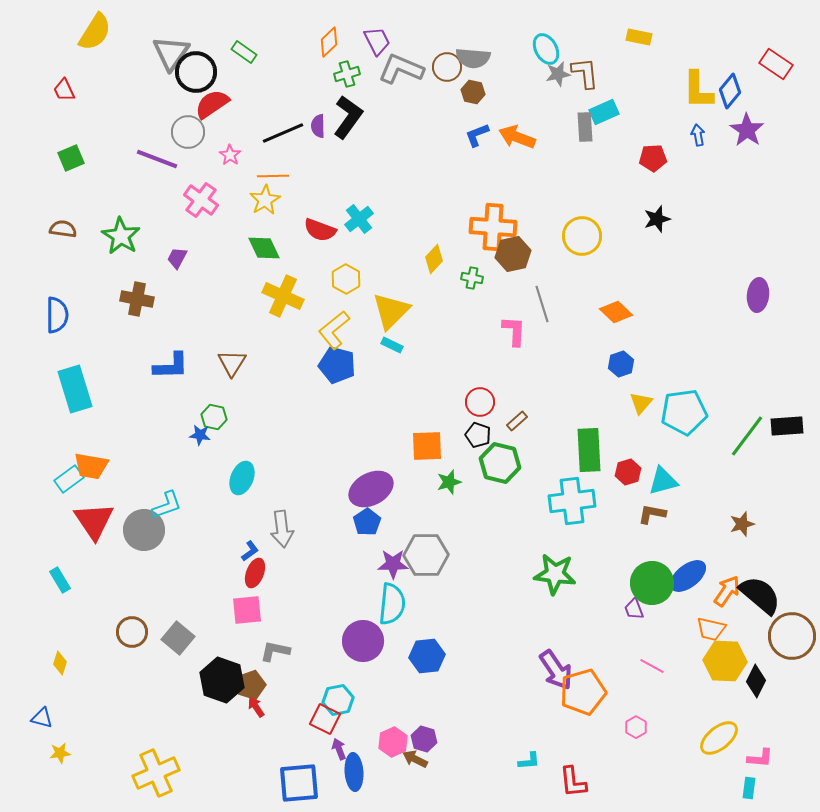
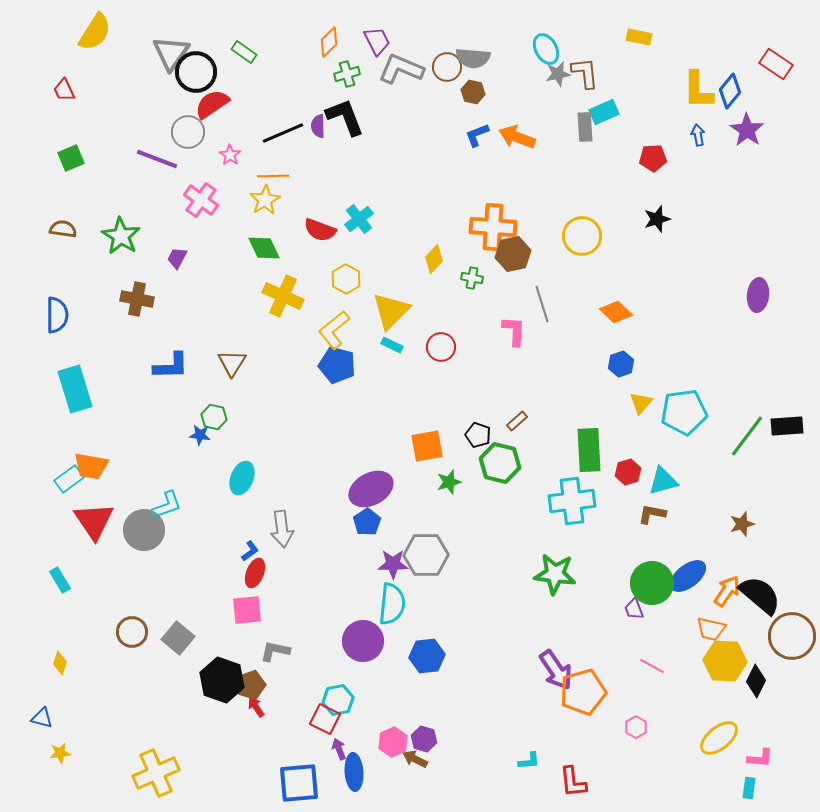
black L-shape at (348, 117): moved 3 px left; rotated 57 degrees counterclockwise
red circle at (480, 402): moved 39 px left, 55 px up
orange square at (427, 446): rotated 8 degrees counterclockwise
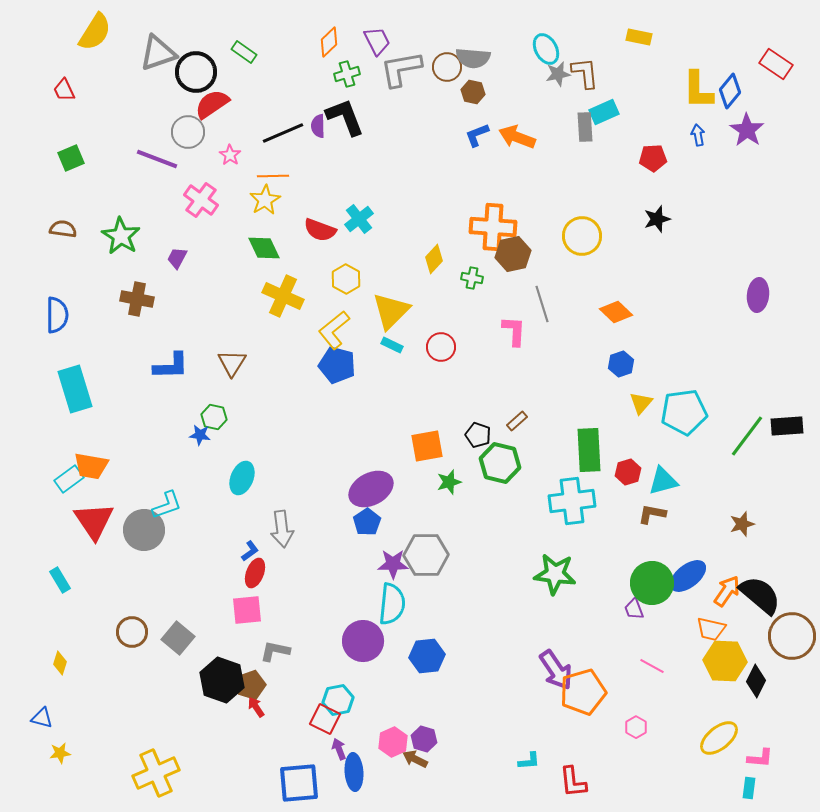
gray triangle at (171, 53): moved 13 px left; rotated 36 degrees clockwise
gray L-shape at (401, 69): rotated 33 degrees counterclockwise
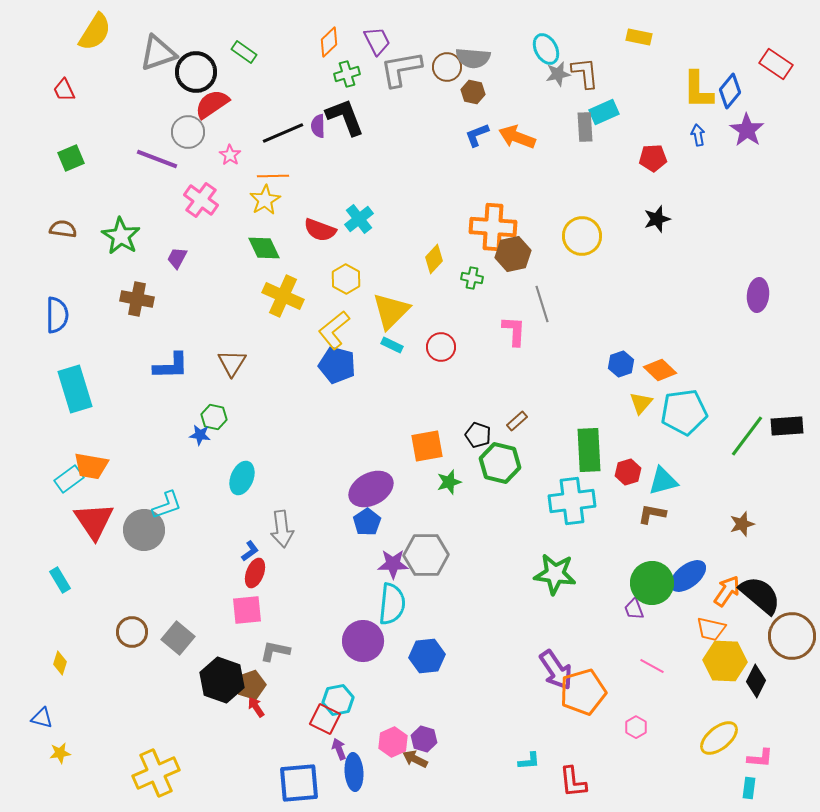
orange diamond at (616, 312): moved 44 px right, 58 px down
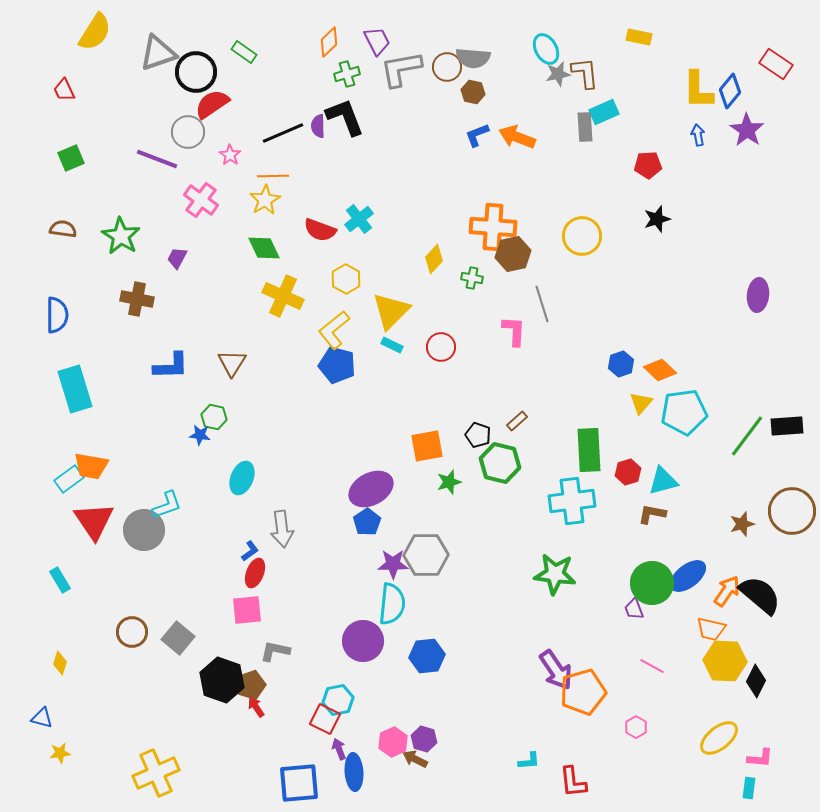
red pentagon at (653, 158): moved 5 px left, 7 px down
brown circle at (792, 636): moved 125 px up
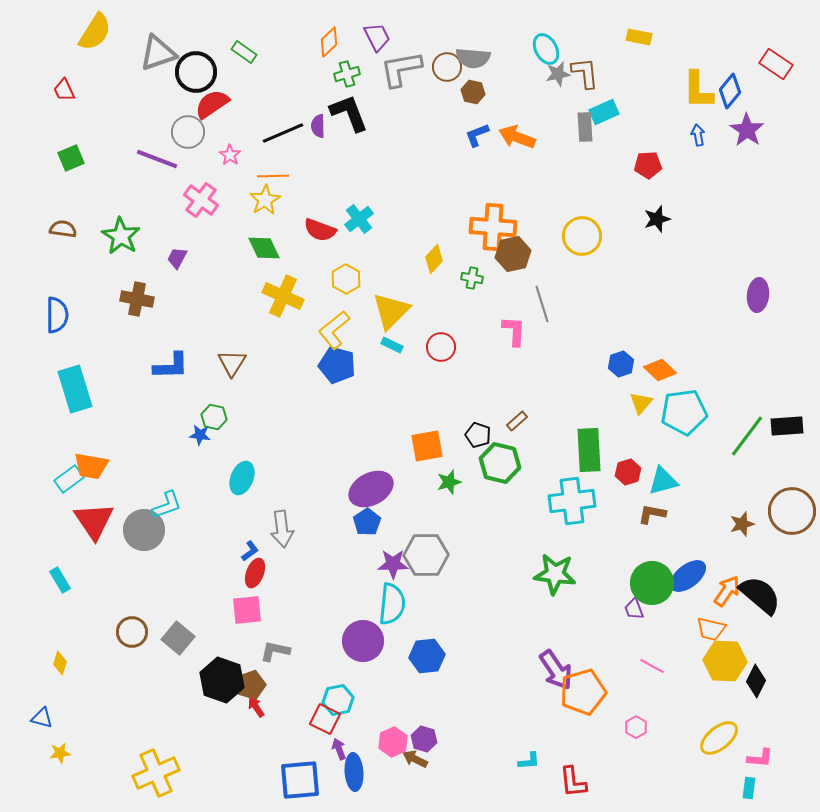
purple trapezoid at (377, 41): moved 4 px up
black L-shape at (345, 117): moved 4 px right, 4 px up
blue square at (299, 783): moved 1 px right, 3 px up
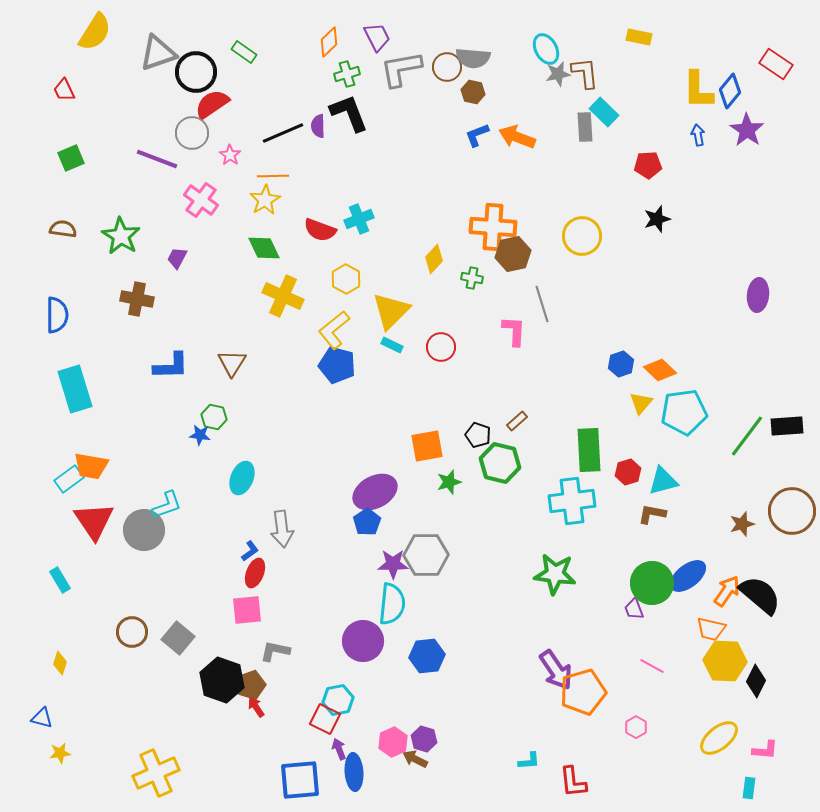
cyan rectangle at (604, 112): rotated 68 degrees clockwise
gray circle at (188, 132): moved 4 px right, 1 px down
cyan cross at (359, 219): rotated 16 degrees clockwise
purple ellipse at (371, 489): moved 4 px right, 3 px down
pink L-shape at (760, 758): moved 5 px right, 8 px up
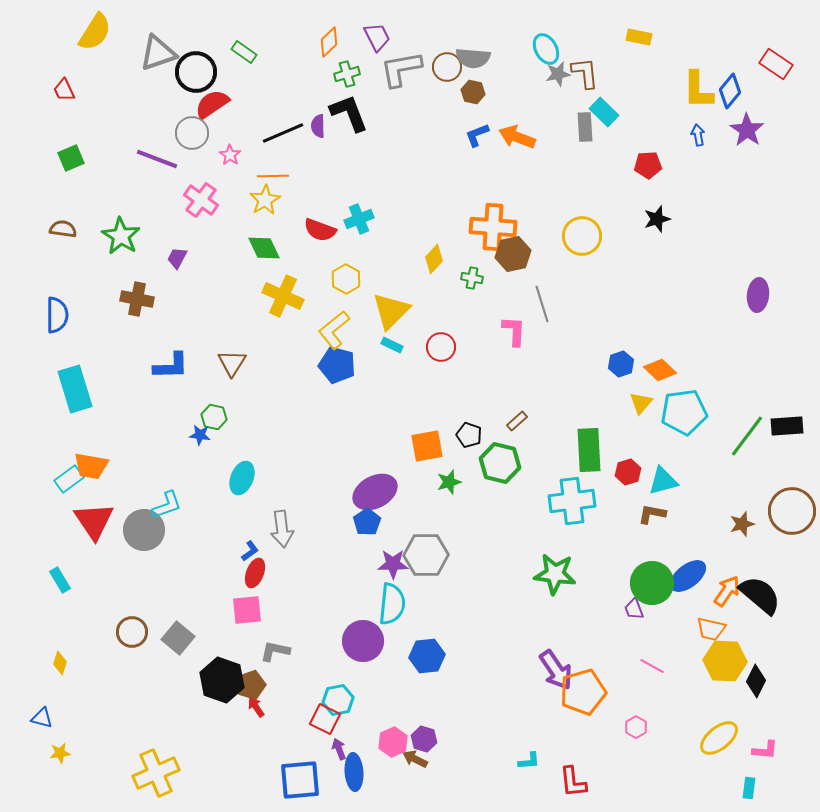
black pentagon at (478, 435): moved 9 px left
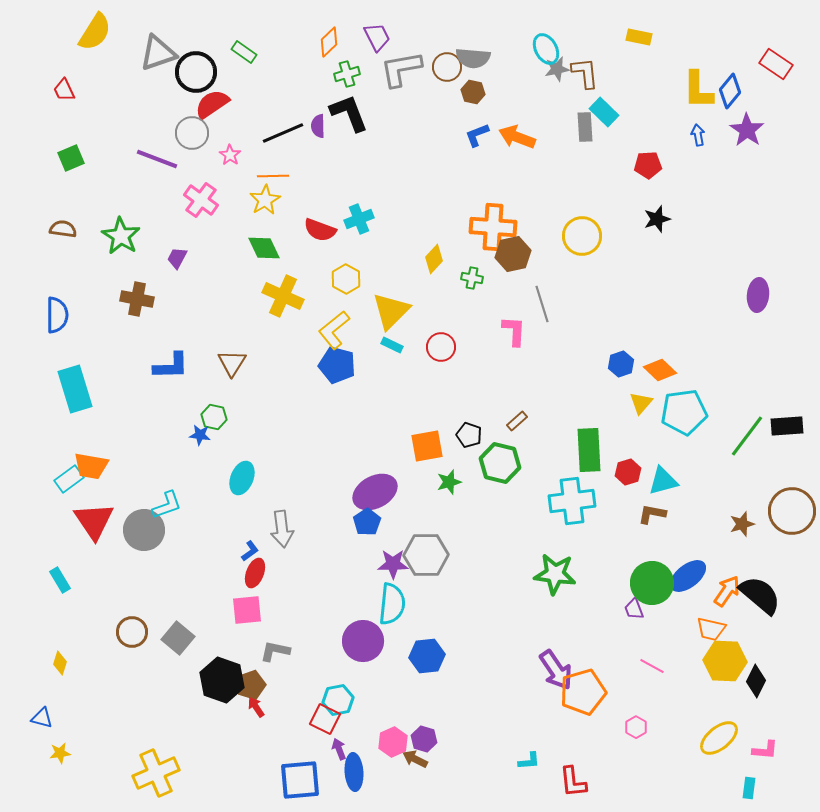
gray star at (558, 74): moved 1 px left, 5 px up
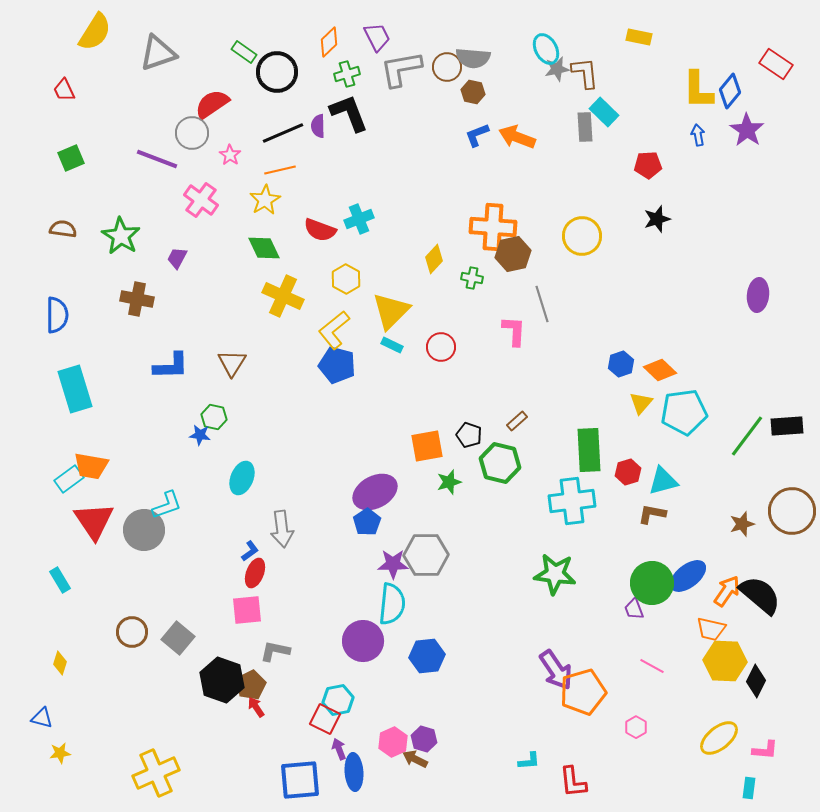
black circle at (196, 72): moved 81 px right
orange line at (273, 176): moved 7 px right, 6 px up; rotated 12 degrees counterclockwise
brown pentagon at (251, 685): rotated 8 degrees counterclockwise
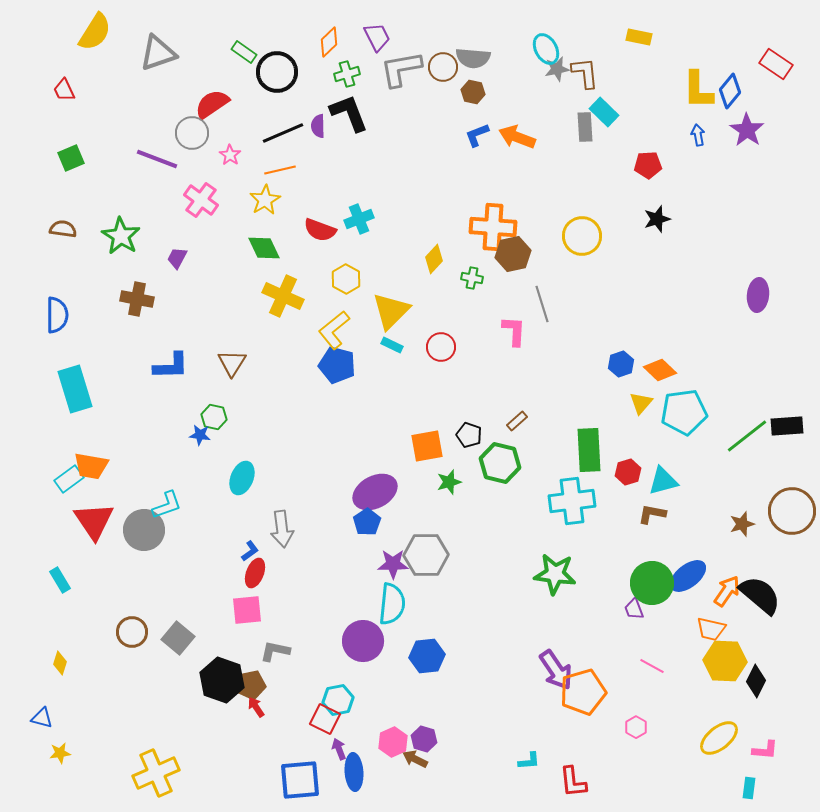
brown circle at (447, 67): moved 4 px left
green line at (747, 436): rotated 15 degrees clockwise
brown pentagon at (251, 685): rotated 16 degrees clockwise
